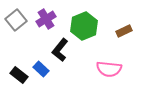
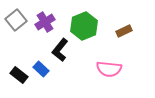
purple cross: moved 1 px left, 3 px down
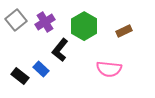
green hexagon: rotated 8 degrees counterclockwise
black rectangle: moved 1 px right, 1 px down
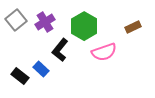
brown rectangle: moved 9 px right, 4 px up
pink semicircle: moved 5 px left, 17 px up; rotated 25 degrees counterclockwise
